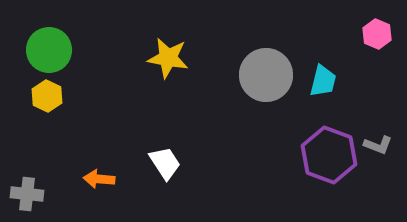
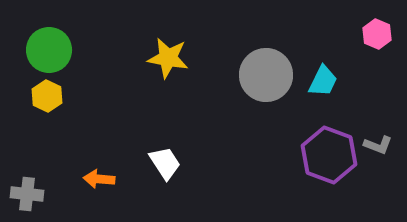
cyan trapezoid: rotated 12 degrees clockwise
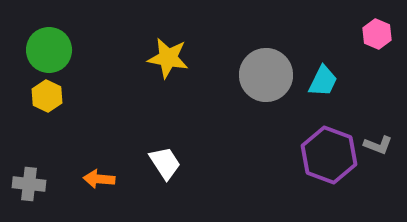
gray cross: moved 2 px right, 10 px up
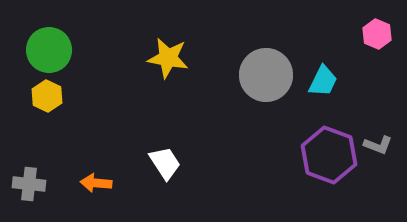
orange arrow: moved 3 px left, 4 px down
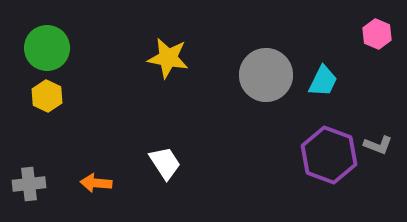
green circle: moved 2 px left, 2 px up
gray cross: rotated 12 degrees counterclockwise
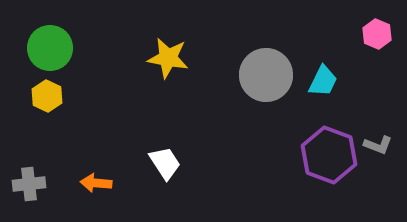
green circle: moved 3 px right
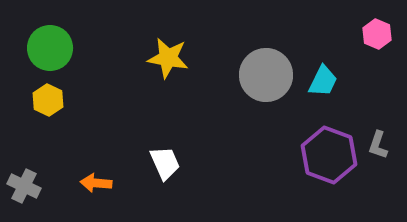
yellow hexagon: moved 1 px right, 4 px down
gray L-shape: rotated 88 degrees clockwise
white trapezoid: rotated 9 degrees clockwise
gray cross: moved 5 px left, 2 px down; rotated 32 degrees clockwise
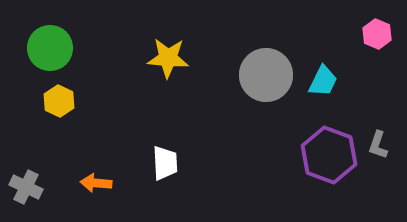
yellow star: rotated 6 degrees counterclockwise
yellow hexagon: moved 11 px right, 1 px down
white trapezoid: rotated 21 degrees clockwise
gray cross: moved 2 px right, 1 px down
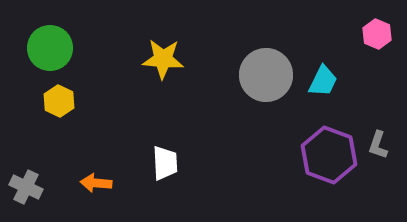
yellow star: moved 5 px left, 1 px down
